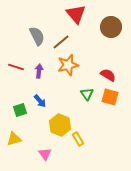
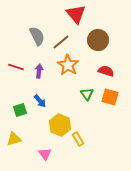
brown circle: moved 13 px left, 13 px down
orange star: rotated 25 degrees counterclockwise
red semicircle: moved 2 px left, 4 px up; rotated 14 degrees counterclockwise
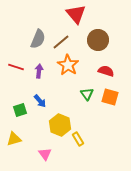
gray semicircle: moved 1 px right, 3 px down; rotated 48 degrees clockwise
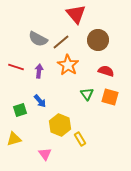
gray semicircle: rotated 96 degrees clockwise
yellow rectangle: moved 2 px right
